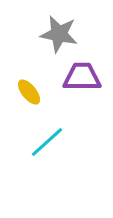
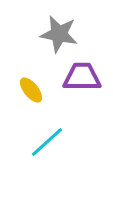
yellow ellipse: moved 2 px right, 2 px up
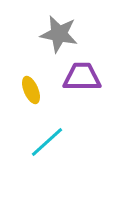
yellow ellipse: rotated 16 degrees clockwise
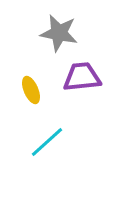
gray star: moved 1 px up
purple trapezoid: rotated 6 degrees counterclockwise
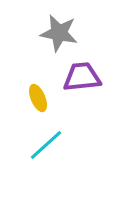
yellow ellipse: moved 7 px right, 8 px down
cyan line: moved 1 px left, 3 px down
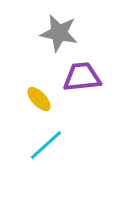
yellow ellipse: moved 1 px right, 1 px down; rotated 20 degrees counterclockwise
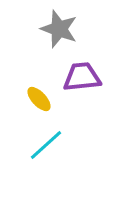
gray star: moved 4 px up; rotated 9 degrees clockwise
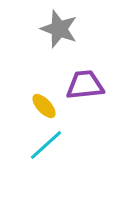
purple trapezoid: moved 3 px right, 8 px down
yellow ellipse: moved 5 px right, 7 px down
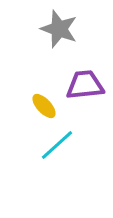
cyan line: moved 11 px right
